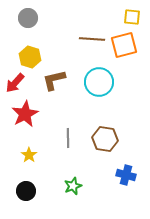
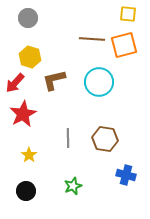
yellow square: moved 4 px left, 3 px up
red star: moved 2 px left
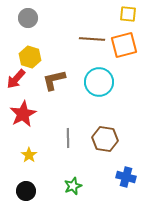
red arrow: moved 1 px right, 4 px up
blue cross: moved 2 px down
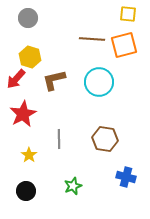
gray line: moved 9 px left, 1 px down
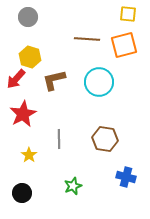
gray circle: moved 1 px up
brown line: moved 5 px left
black circle: moved 4 px left, 2 px down
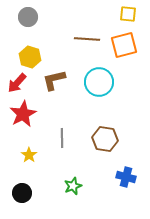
red arrow: moved 1 px right, 4 px down
gray line: moved 3 px right, 1 px up
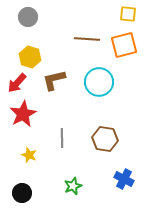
yellow star: rotated 14 degrees counterclockwise
blue cross: moved 2 px left, 2 px down; rotated 12 degrees clockwise
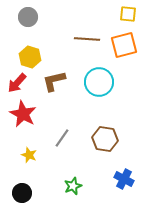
brown L-shape: moved 1 px down
red star: rotated 16 degrees counterclockwise
gray line: rotated 36 degrees clockwise
